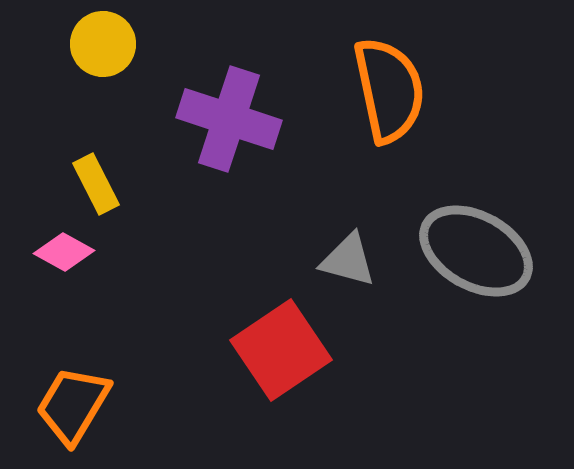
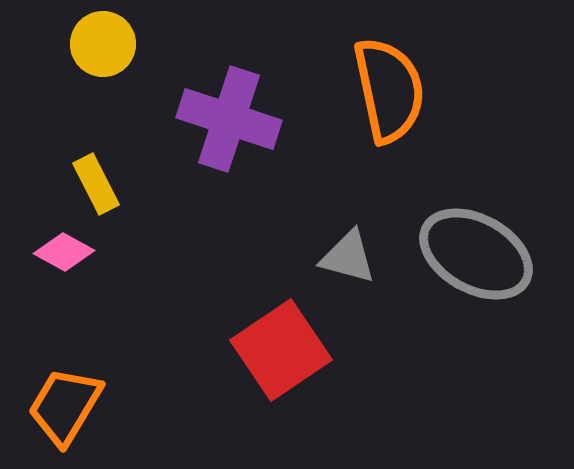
gray ellipse: moved 3 px down
gray triangle: moved 3 px up
orange trapezoid: moved 8 px left, 1 px down
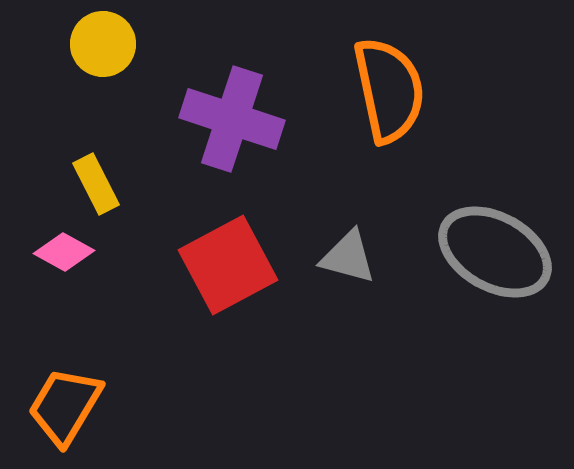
purple cross: moved 3 px right
gray ellipse: moved 19 px right, 2 px up
red square: moved 53 px left, 85 px up; rotated 6 degrees clockwise
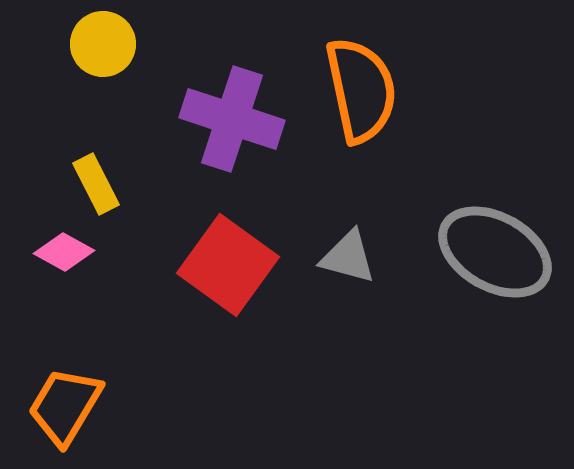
orange semicircle: moved 28 px left
red square: rotated 26 degrees counterclockwise
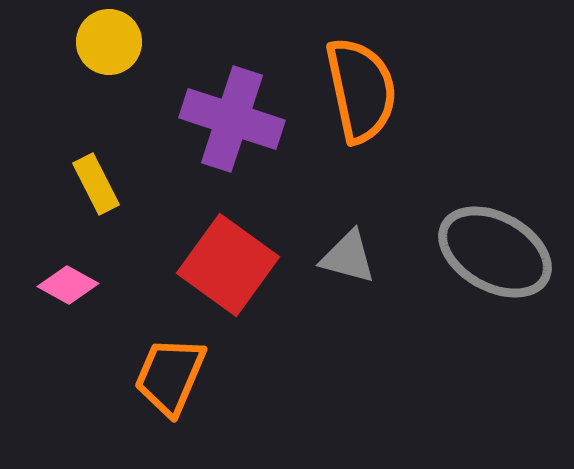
yellow circle: moved 6 px right, 2 px up
pink diamond: moved 4 px right, 33 px down
orange trapezoid: moved 105 px right, 30 px up; rotated 8 degrees counterclockwise
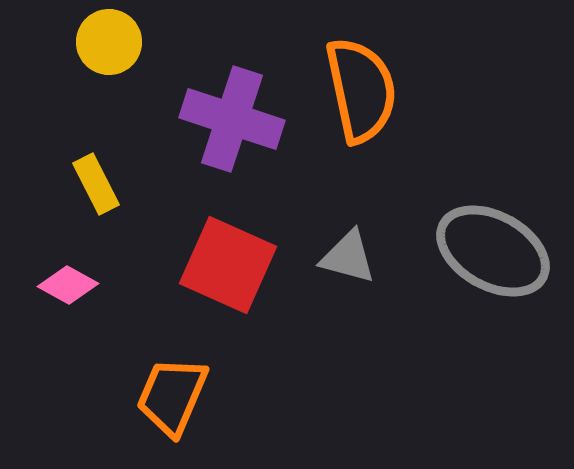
gray ellipse: moved 2 px left, 1 px up
red square: rotated 12 degrees counterclockwise
orange trapezoid: moved 2 px right, 20 px down
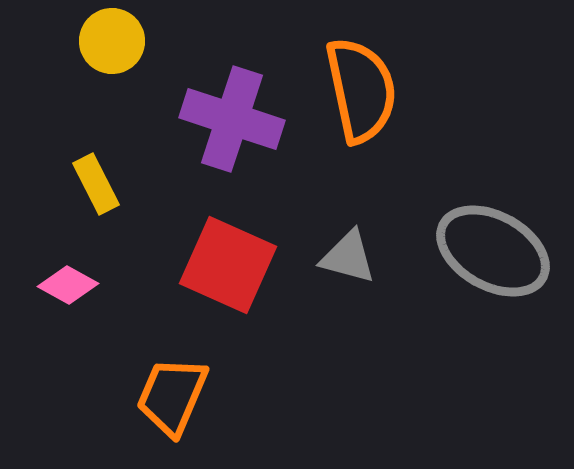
yellow circle: moved 3 px right, 1 px up
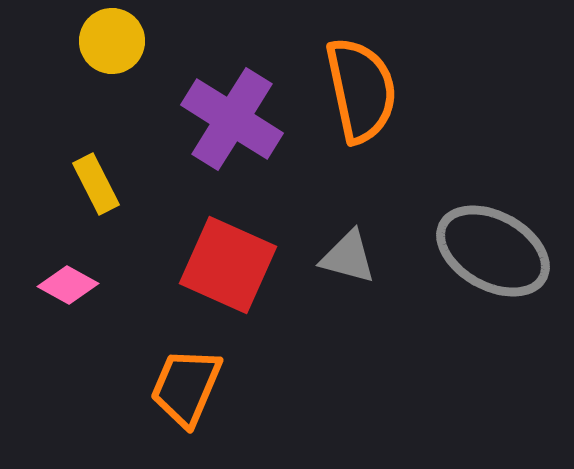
purple cross: rotated 14 degrees clockwise
orange trapezoid: moved 14 px right, 9 px up
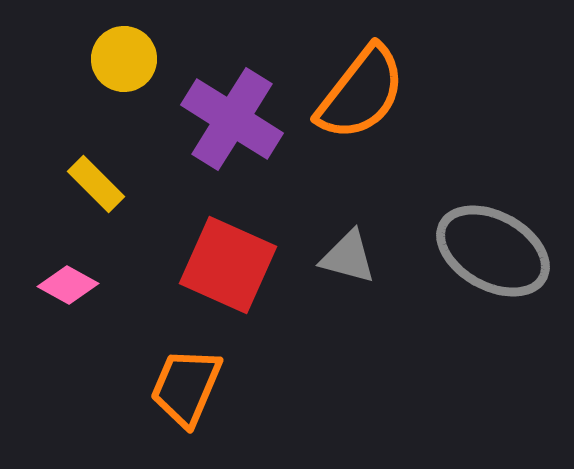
yellow circle: moved 12 px right, 18 px down
orange semicircle: moved 3 px down; rotated 50 degrees clockwise
yellow rectangle: rotated 18 degrees counterclockwise
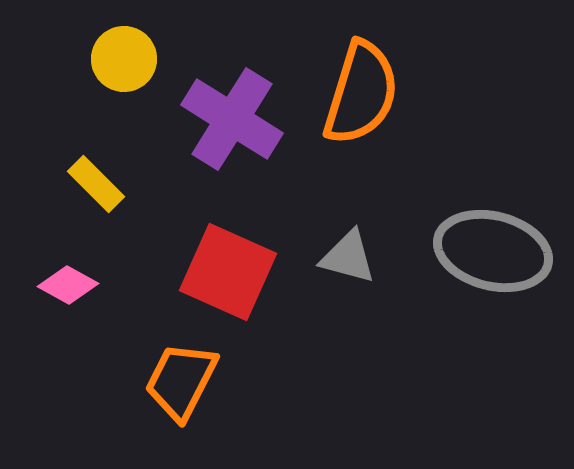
orange semicircle: rotated 21 degrees counterclockwise
gray ellipse: rotated 15 degrees counterclockwise
red square: moved 7 px down
orange trapezoid: moved 5 px left, 6 px up; rotated 4 degrees clockwise
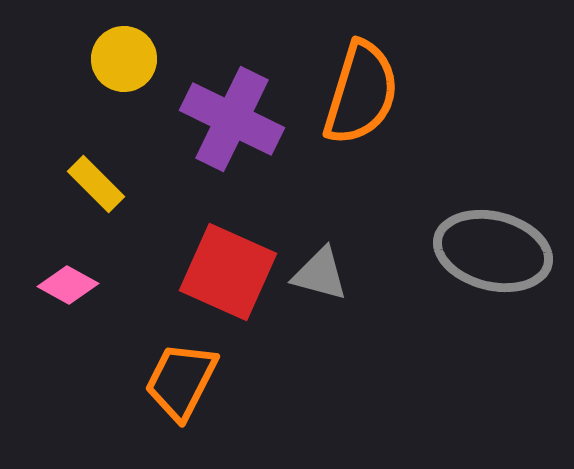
purple cross: rotated 6 degrees counterclockwise
gray triangle: moved 28 px left, 17 px down
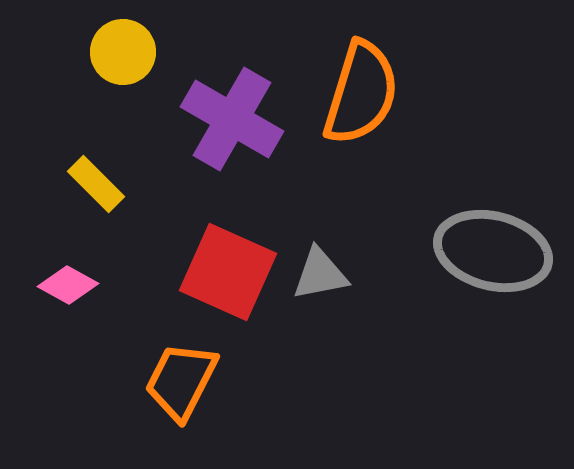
yellow circle: moved 1 px left, 7 px up
purple cross: rotated 4 degrees clockwise
gray triangle: rotated 26 degrees counterclockwise
